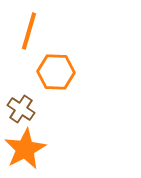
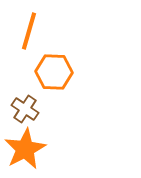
orange hexagon: moved 2 px left
brown cross: moved 4 px right
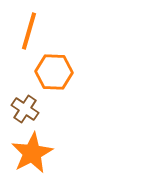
orange star: moved 7 px right, 4 px down
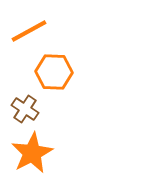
orange line: rotated 45 degrees clockwise
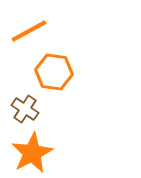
orange hexagon: rotated 6 degrees clockwise
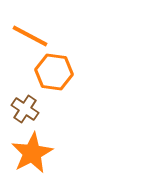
orange line: moved 1 px right, 5 px down; rotated 57 degrees clockwise
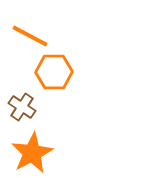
orange hexagon: rotated 9 degrees counterclockwise
brown cross: moved 3 px left, 2 px up
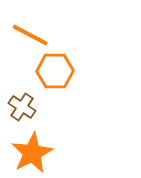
orange line: moved 1 px up
orange hexagon: moved 1 px right, 1 px up
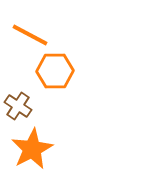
brown cross: moved 4 px left, 1 px up
orange star: moved 4 px up
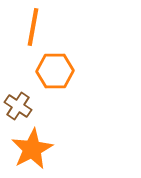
orange line: moved 3 px right, 8 px up; rotated 72 degrees clockwise
